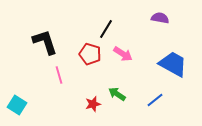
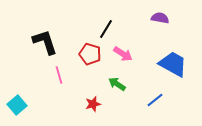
green arrow: moved 10 px up
cyan square: rotated 18 degrees clockwise
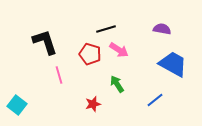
purple semicircle: moved 2 px right, 11 px down
black line: rotated 42 degrees clockwise
pink arrow: moved 4 px left, 4 px up
green arrow: rotated 24 degrees clockwise
cyan square: rotated 12 degrees counterclockwise
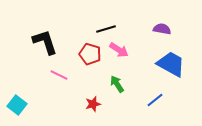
blue trapezoid: moved 2 px left
pink line: rotated 48 degrees counterclockwise
